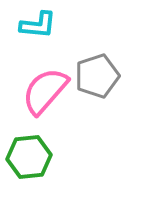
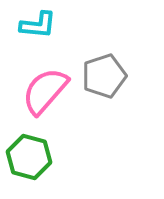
gray pentagon: moved 7 px right
green hexagon: rotated 21 degrees clockwise
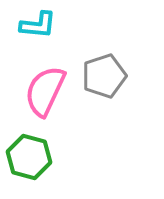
pink semicircle: rotated 16 degrees counterclockwise
